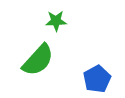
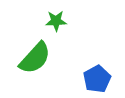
green semicircle: moved 3 px left, 2 px up
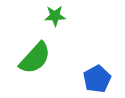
green star: moved 1 px left, 5 px up
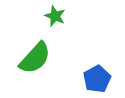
green star: rotated 25 degrees clockwise
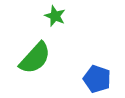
blue pentagon: rotated 24 degrees counterclockwise
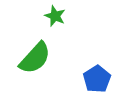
blue pentagon: rotated 20 degrees clockwise
